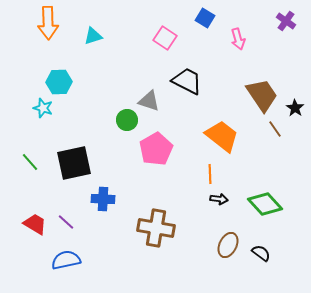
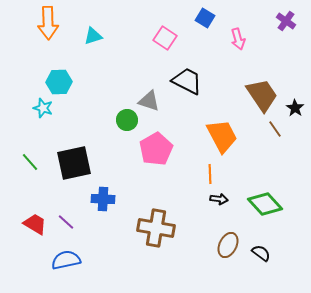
orange trapezoid: rotated 24 degrees clockwise
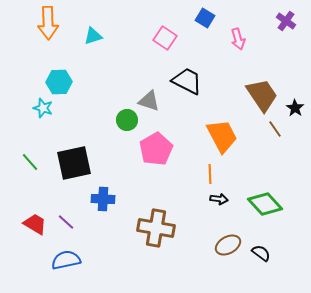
brown ellipse: rotated 35 degrees clockwise
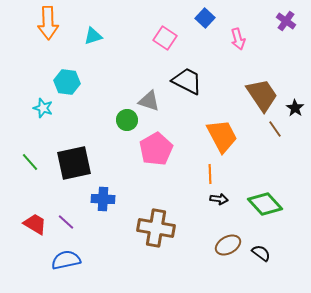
blue square: rotated 12 degrees clockwise
cyan hexagon: moved 8 px right; rotated 10 degrees clockwise
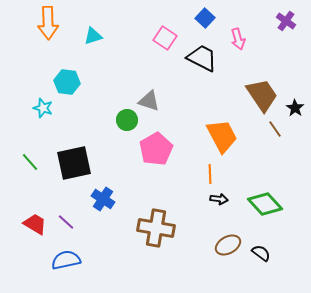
black trapezoid: moved 15 px right, 23 px up
blue cross: rotated 30 degrees clockwise
